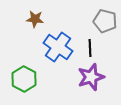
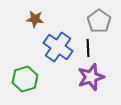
gray pentagon: moved 6 px left; rotated 20 degrees clockwise
black line: moved 2 px left
green hexagon: moved 1 px right; rotated 15 degrees clockwise
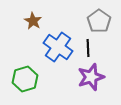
brown star: moved 2 px left, 2 px down; rotated 24 degrees clockwise
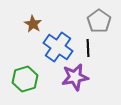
brown star: moved 3 px down
purple star: moved 16 px left; rotated 8 degrees clockwise
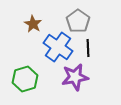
gray pentagon: moved 21 px left
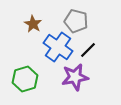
gray pentagon: moved 2 px left; rotated 20 degrees counterclockwise
black line: moved 2 px down; rotated 48 degrees clockwise
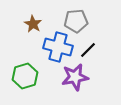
gray pentagon: rotated 20 degrees counterclockwise
blue cross: rotated 20 degrees counterclockwise
green hexagon: moved 3 px up
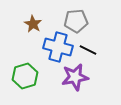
black line: rotated 72 degrees clockwise
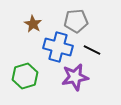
black line: moved 4 px right
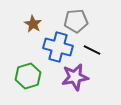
green hexagon: moved 3 px right
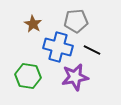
green hexagon: rotated 25 degrees clockwise
